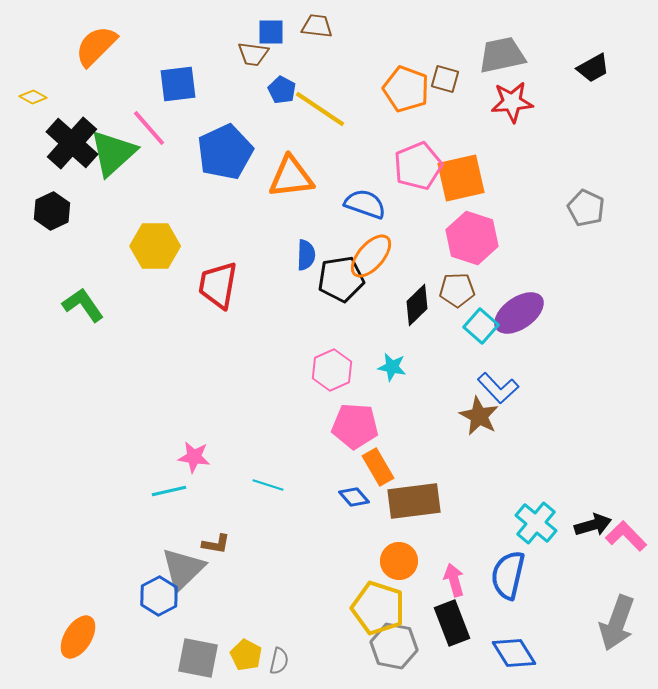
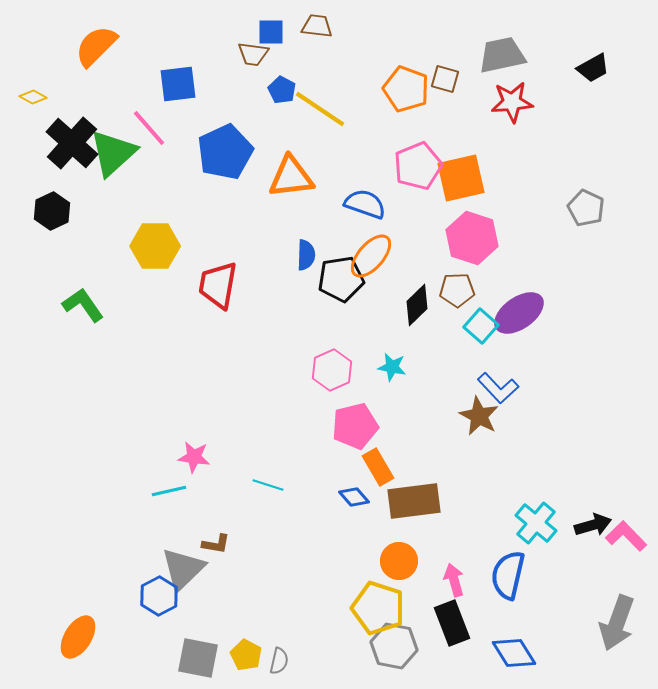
pink pentagon at (355, 426): rotated 18 degrees counterclockwise
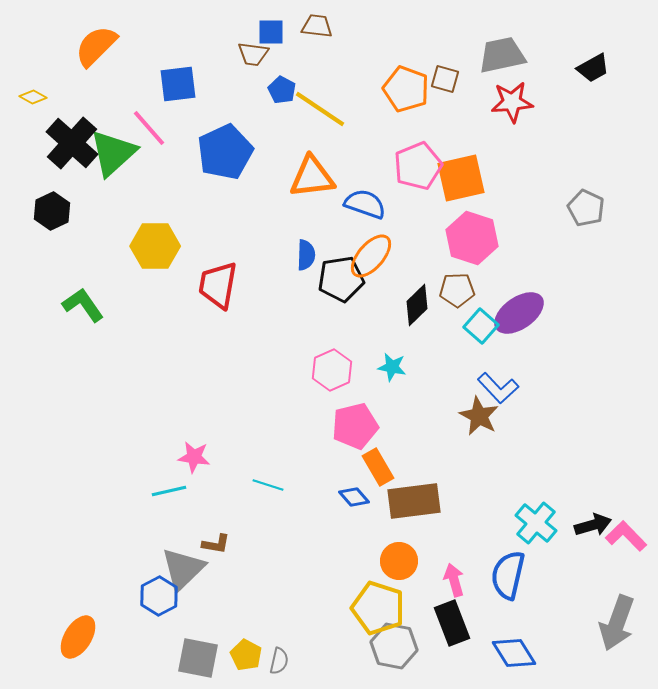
orange triangle at (291, 177): moved 21 px right
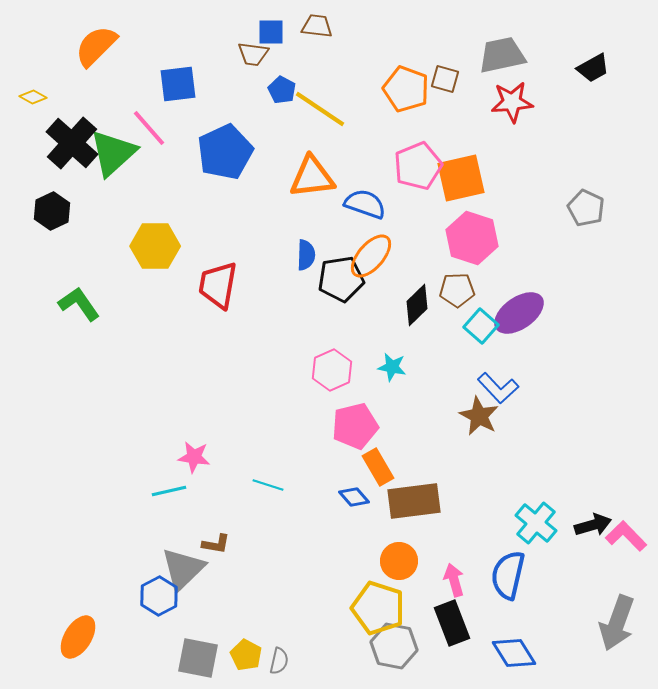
green L-shape at (83, 305): moved 4 px left, 1 px up
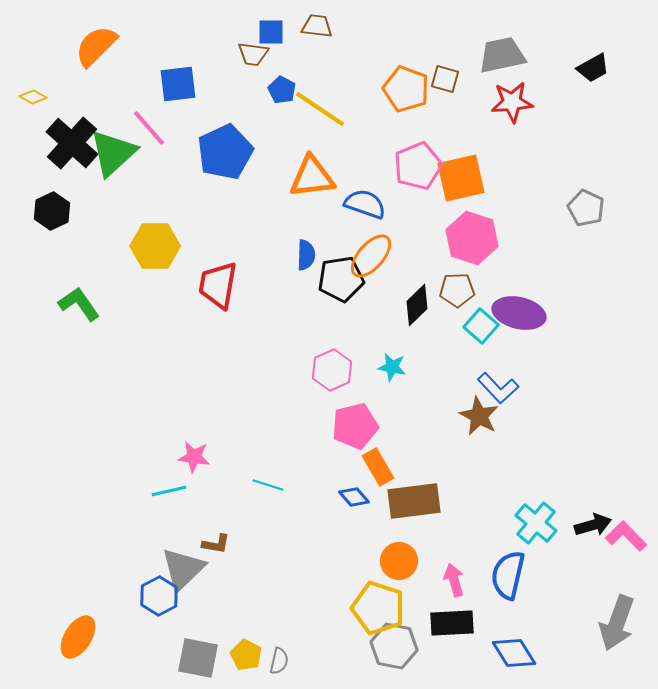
purple ellipse at (519, 313): rotated 48 degrees clockwise
black rectangle at (452, 623): rotated 72 degrees counterclockwise
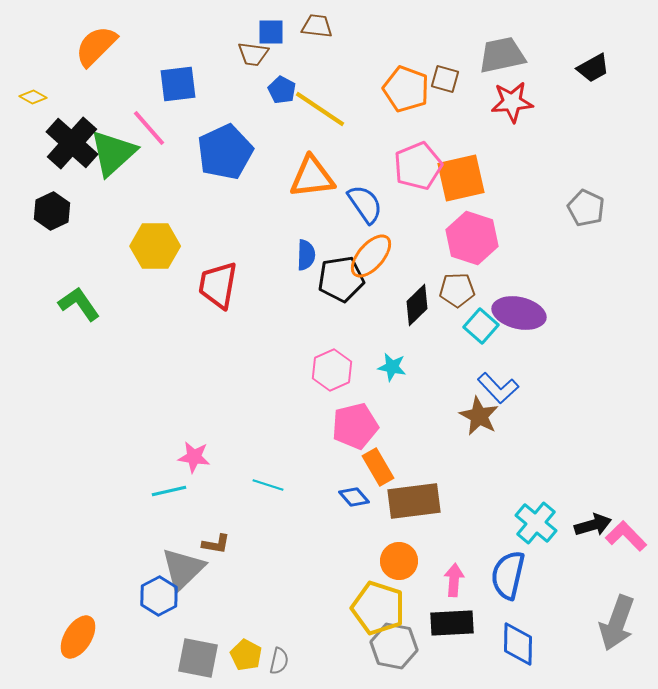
blue semicircle at (365, 204): rotated 36 degrees clockwise
pink arrow at (454, 580): rotated 20 degrees clockwise
blue diamond at (514, 653): moved 4 px right, 9 px up; rotated 33 degrees clockwise
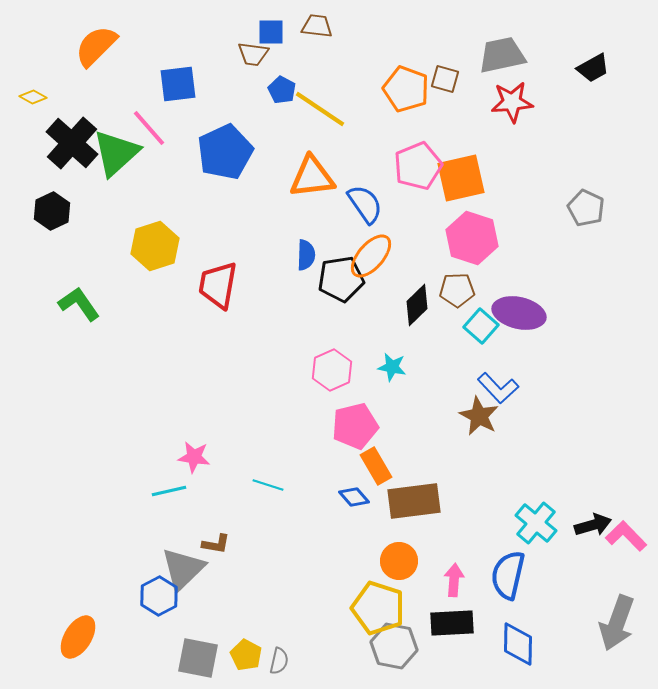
green triangle at (113, 153): moved 3 px right
yellow hexagon at (155, 246): rotated 18 degrees counterclockwise
orange rectangle at (378, 467): moved 2 px left, 1 px up
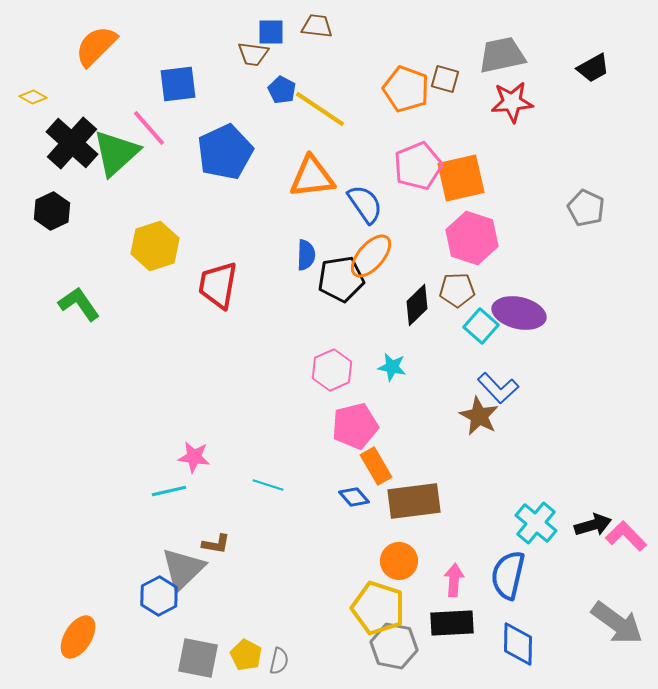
gray arrow at (617, 623): rotated 74 degrees counterclockwise
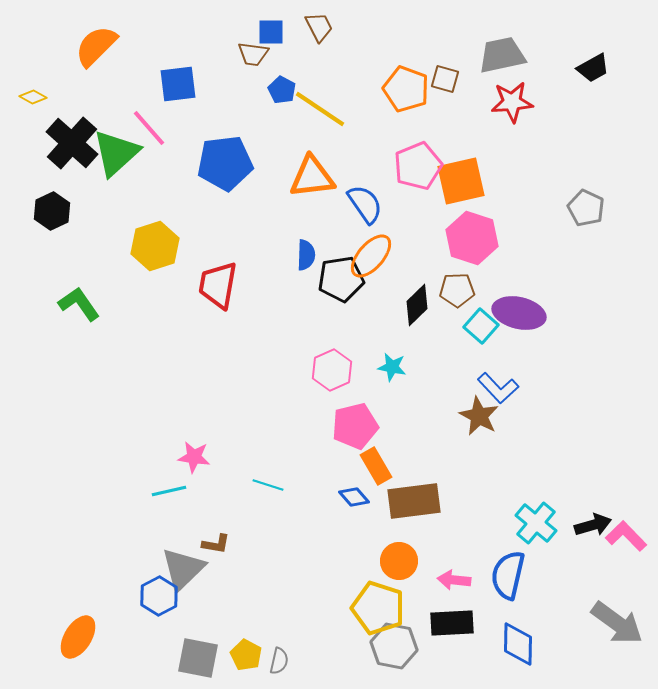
brown trapezoid at (317, 26): moved 2 px right, 1 px down; rotated 56 degrees clockwise
blue pentagon at (225, 152): moved 11 px down; rotated 18 degrees clockwise
orange square at (461, 178): moved 3 px down
pink arrow at (454, 580): rotated 88 degrees counterclockwise
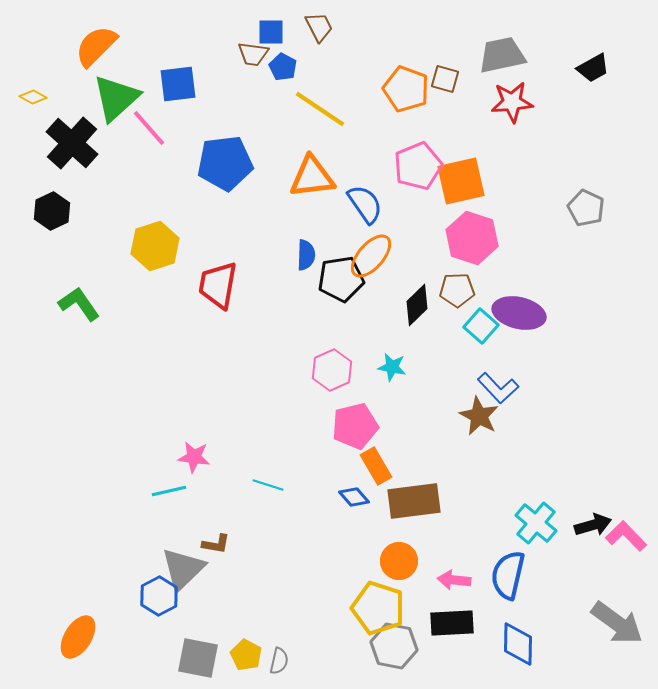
blue pentagon at (282, 90): moved 1 px right, 23 px up
green triangle at (116, 153): moved 55 px up
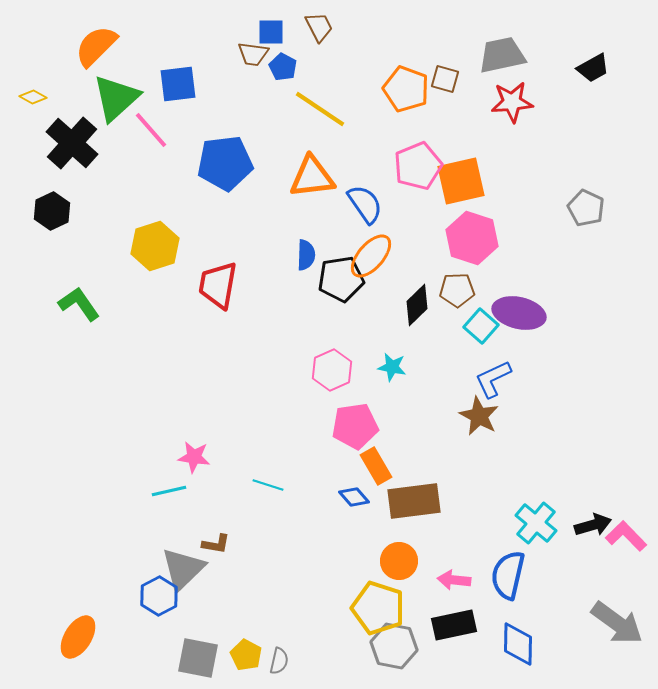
pink line at (149, 128): moved 2 px right, 2 px down
blue L-shape at (498, 388): moved 5 px left, 9 px up; rotated 108 degrees clockwise
pink pentagon at (355, 426): rotated 6 degrees clockwise
black rectangle at (452, 623): moved 2 px right, 2 px down; rotated 9 degrees counterclockwise
